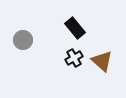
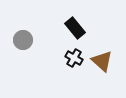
black cross: rotated 30 degrees counterclockwise
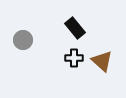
black cross: rotated 30 degrees counterclockwise
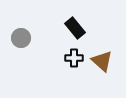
gray circle: moved 2 px left, 2 px up
